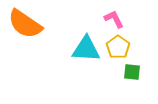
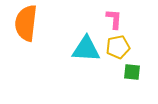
pink L-shape: rotated 30 degrees clockwise
orange semicircle: moved 1 px right, 1 px up; rotated 63 degrees clockwise
yellow pentagon: rotated 25 degrees clockwise
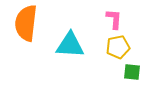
cyan triangle: moved 16 px left, 4 px up
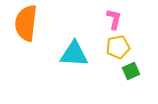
pink L-shape: rotated 10 degrees clockwise
cyan triangle: moved 4 px right, 9 px down
green square: moved 1 px left, 1 px up; rotated 30 degrees counterclockwise
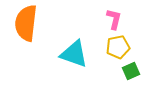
cyan triangle: rotated 16 degrees clockwise
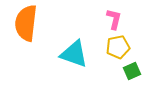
green square: moved 1 px right
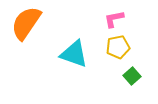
pink L-shape: rotated 115 degrees counterclockwise
orange semicircle: rotated 27 degrees clockwise
green square: moved 5 px down; rotated 18 degrees counterclockwise
